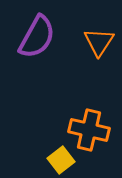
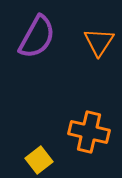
orange cross: moved 2 px down
yellow square: moved 22 px left
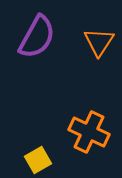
orange cross: rotated 12 degrees clockwise
yellow square: moved 1 px left; rotated 8 degrees clockwise
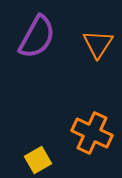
orange triangle: moved 1 px left, 2 px down
orange cross: moved 3 px right, 1 px down
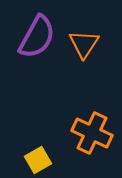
orange triangle: moved 14 px left
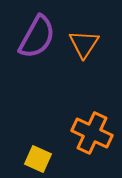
yellow square: moved 1 px up; rotated 36 degrees counterclockwise
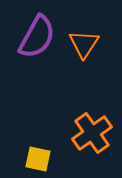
orange cross: rotated 30 degrees clockwise
yellow square: rotated 12 degrees counterclockwise
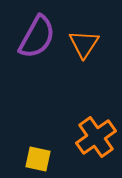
orange cross: moved 4 px right, 4 px down
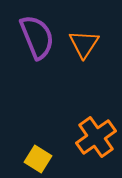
purple semicircle: rotated 51 degrees counterclockwise
yellow square: rotated 20 degrees clockwise
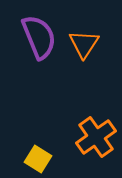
purple semicircle: moved 2 px right
